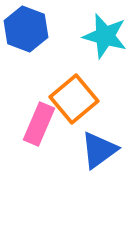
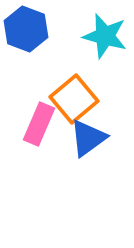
blue triangle: moved 11 px left, 12 px up
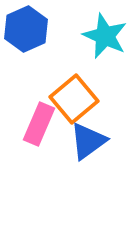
blue hexagon: rotated 15 degrees clockwise
cyan star: rotated 9 degrees clockwise
blue triangle: moved 3 px down
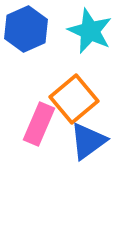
cyan star: moved 15 px left, 5 px up
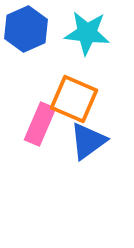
cyan star: moved 3 px left, 2 px down; rotated 18 degrees counterclockwise
orange square: rotated 27 degrees counterclockwise
pink rectangle: moved 1 px right
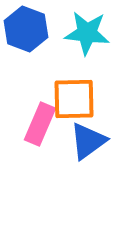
blue hexagon: rotated 15 degrees counterclockwise
orange square: rotated 24 degrees counterclockwise
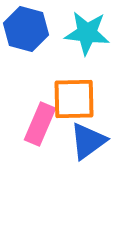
blue hexagon: rotated 6 degrees counterclockwise
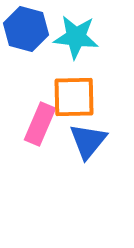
cyan star: moved 11 px left, 4 px down
orange square: moved 2 px up
blue triangle: rotated 15 degrees counterclockwise
